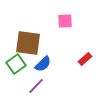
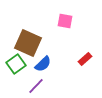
pink square: rotated 14 degrees clockwise
brown square: rotated 16 degrees clockwise
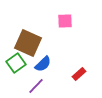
pink square: rotated 14 degrees counterclockwise
red rectangle: moved 6 px left, 15 px down
green square: moved 1 px up
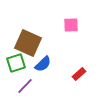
pink square: moved 6 px right, 4 px down
green square: rotated 18 degrees clockwise
purple line: moved 11 px left
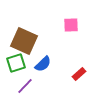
brown square: moved 4 px left, 2 px up
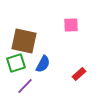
brown square: rotated 12 degrees counterclockwise
blue semicircle: rotated 18 degrees counterclockwise
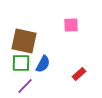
green square: moved 5 px right; rotated 18 degrees clockwise
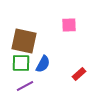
pink square: moved 2 px left
purple line: rotated 18 degrees clockwise
